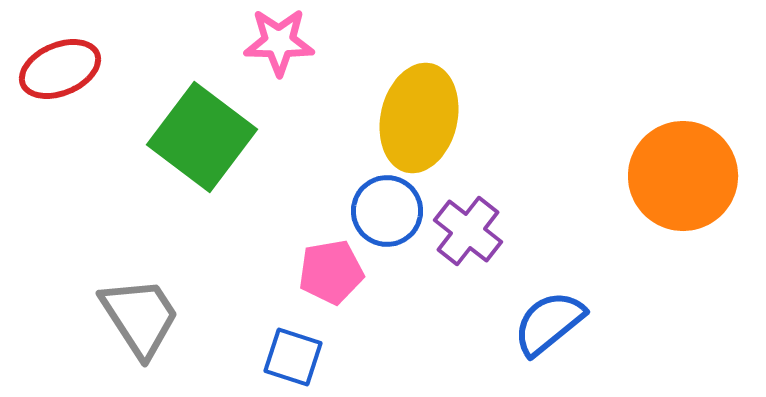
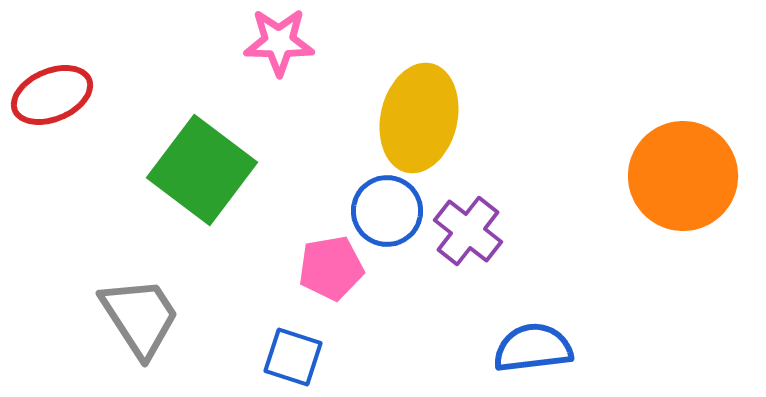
red ellipse: moved 8 px left, 26 px down
green square: moved 33 px down
pink pentagon: moved 4 px up
blue semicircle: moved 16 px left, 25 px down; rotated 32 degrees clockwise
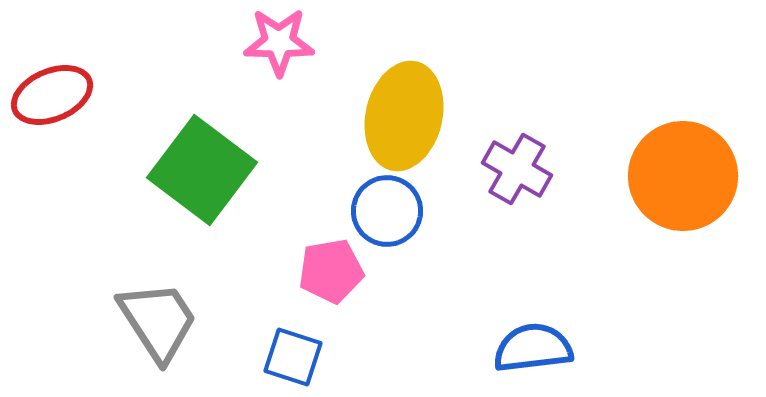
yellow ellipse: moved 15 px left, 2 px up
purple cross: moved 49 px right, 62 px up; rotated 8 degrees counterclockwise
pink pentagon: moved 3 px down
gray trapezoid: moved 18 px right, 4 px down
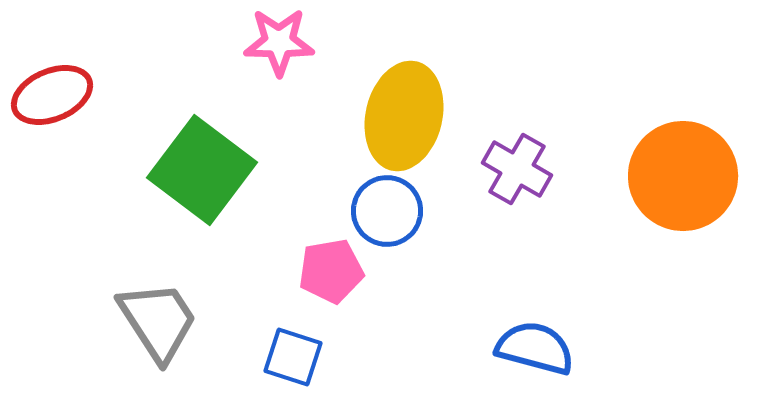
blue semicircle: moved 2 px right; rotated 22 degrees clockwise
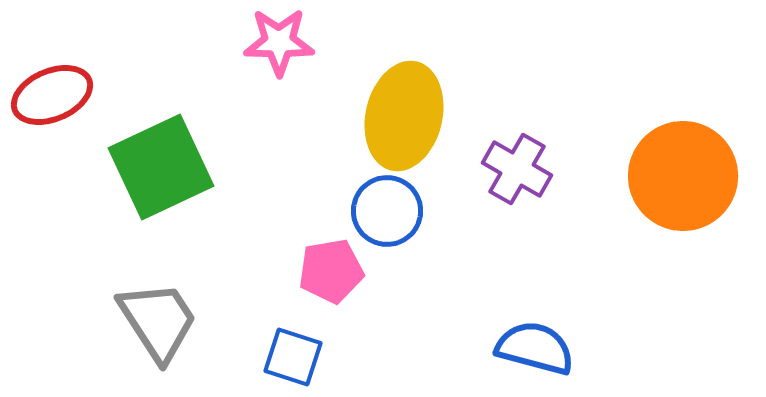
green square: moved 41 px left, 3 px up; rotated 28 degrees clockwise
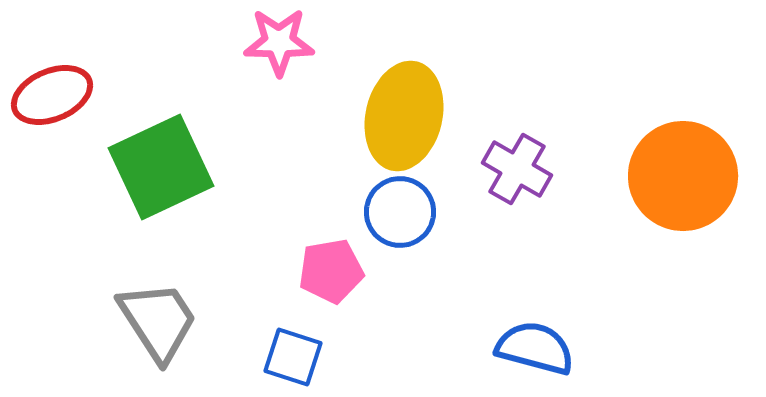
blue circle: moved 13 px right, 1 px down
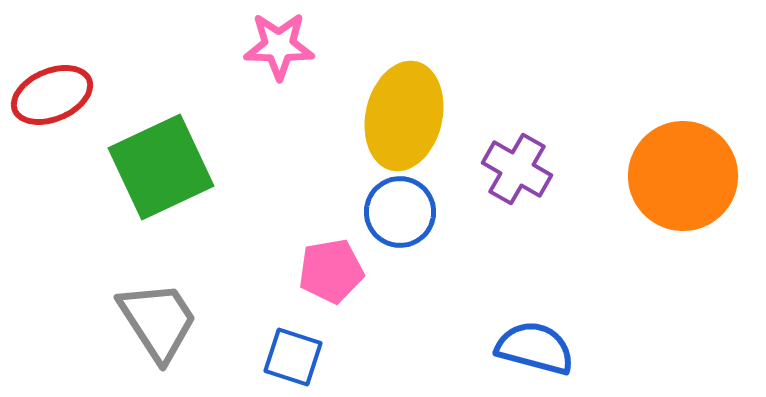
pink star: moved 4 px down
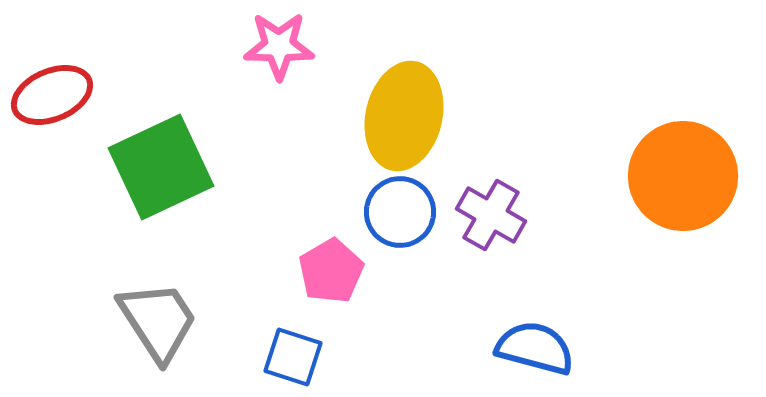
purple cross: moved 26 px left, 46 px down
pink pentagon: rotated 20 degrees counterclockwise
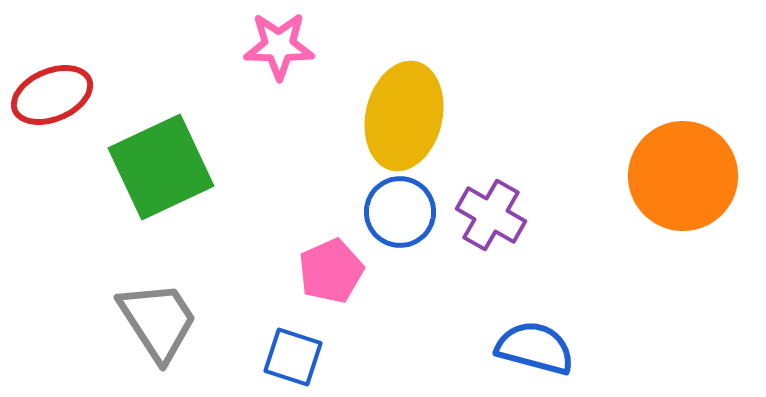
pink pentagon: rotated 6 degrees clockwise
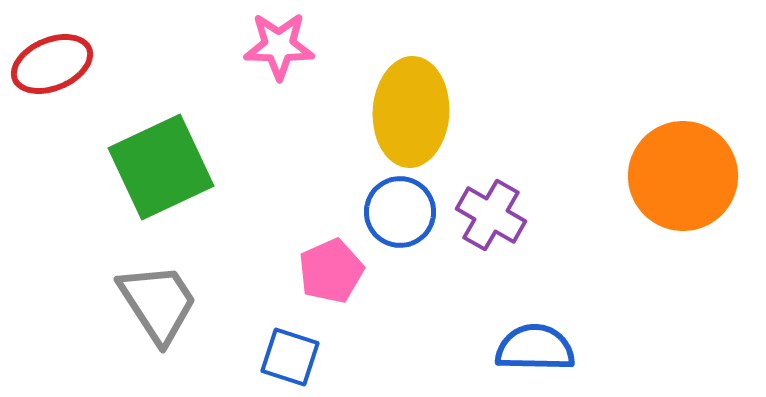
red ellipse: moved 31 px up
yellow ellipse: moved 7 px right, 4 px up; rotated 10 degrees counterclockwise
gray trapezoid: moved 18 px up
blue semicircle: rotated 14 degrees counterclockwise
blue square: moved 3 px left
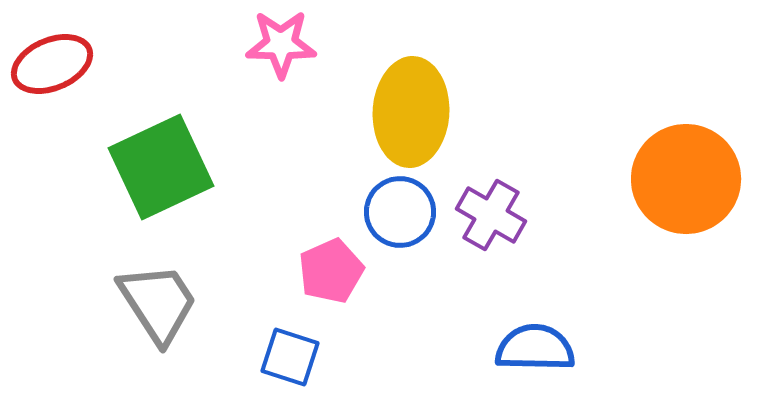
pink star: moved 2 px right, 2 px up
orange circle: moved 3 px right, 3 px down
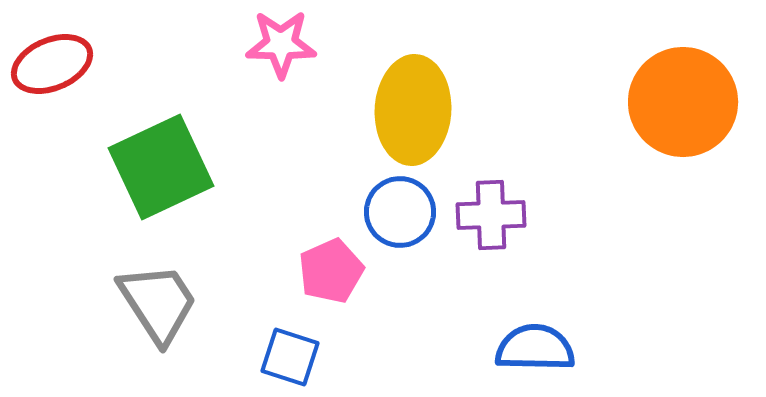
yellow ellipse: moved 2 px right, 2 px up
orange circle: moved 3 px left, 77 px up
purple cross: rotated 32 degrees counterclockwise
